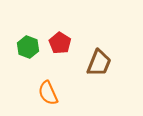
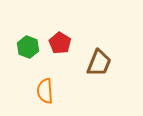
orange semicircle: moved 3 px left, 2 px up; rotated 20 degrees clockwise
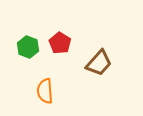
brown trapezoid: rotated 20 degrees clockwise
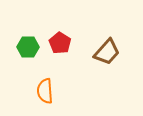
green hexagon: rotated 20 degrees counterclockwise
brown trapezoid: moved 8 px right, 11 px up
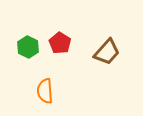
green hexagon: rotated 25 degrees clockwise
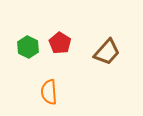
orange semicircle: moved 4 px right, 1 px down
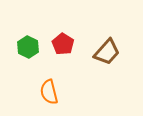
red pentagon: moved 3 px right, 1 px down
orange semicircle: rotated 10 degrees counterclockwise
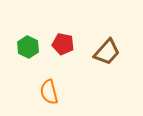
red pentagon: rotated 20 degrees counterclockwise
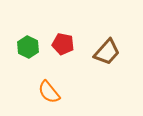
orange semicircle: rotated 25 degrees counterclockwise
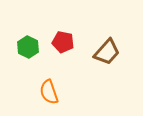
red pentagon: moved 2 px up
orange semicircle: rotated 20 degrees clockwise
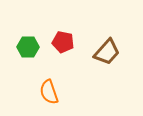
green hexagon: rotated 25 degrees counterclockwise
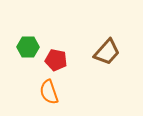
red pentagon: moved 7 px left, 18 px down
